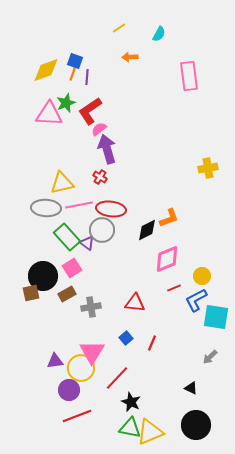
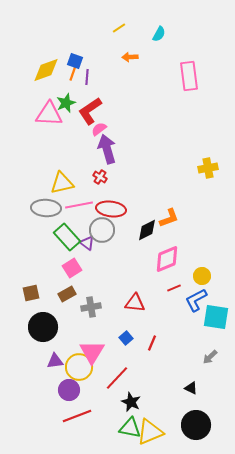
black circle at (43, 276): moved 51 px down
yellow circle at (81, 368): moved 2 px left, 1 px up
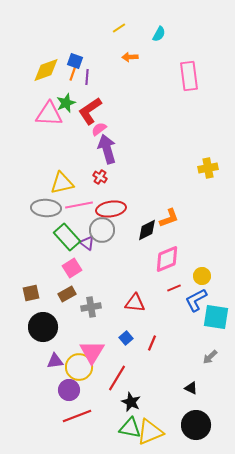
red ellipse at (111, 209): rotated 16 degrees counterclockwise
red line at (117, 378): rotated 12 degrees counterclockwise
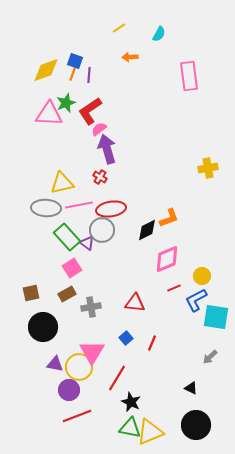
purple line at (87, 77): moved 2 px right, 2 px up
purple triangle at (55, 361): moved 3 px down; rotated 18 degrees clockwise
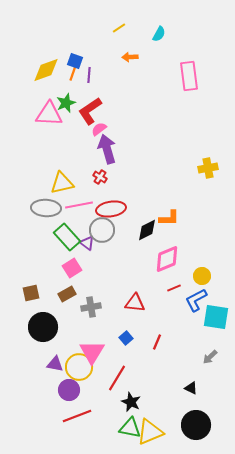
orange L-shape at (169, 218): rotated 20 degrees clockwise
red line at (152, 343): moved 5 px right, 1 px up
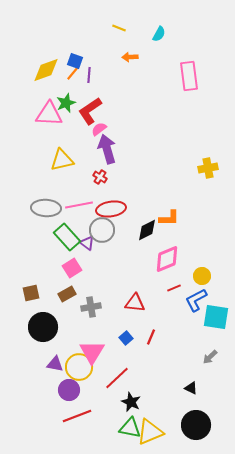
yellow line at (119, 28): rotated 56 degrees clockwise
orange line at (73, 73): rotated 21 degrees clockwise
yellow triangle at (62, 183): moved 23 px up
red line at (157, 342): moved 6 px left, 5 px up
red line at (117, 378): rotated 16 degrees clockwise
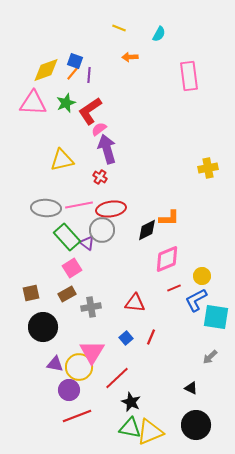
pink triangle at (49, 114): moved 16 px left, 11 px up
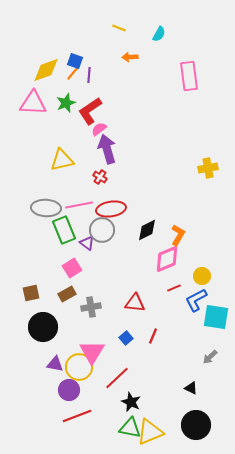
orange L-shape at (169, 218): moved 9 px right, 17 px down; rotated 60 degrees counterclockwise
green rectangle at (67, 237): moved 3 px left, 7 px up; rotated 20 degrees clockwise
red line at (151, 337): moved 2 px right, 1 px up
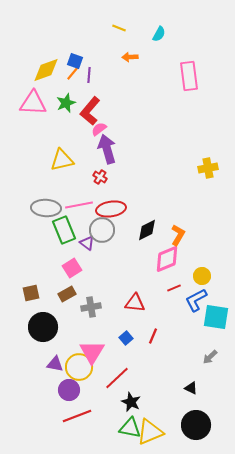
red L-shape at (90, 111): rotated 16 degrees counterclockwise
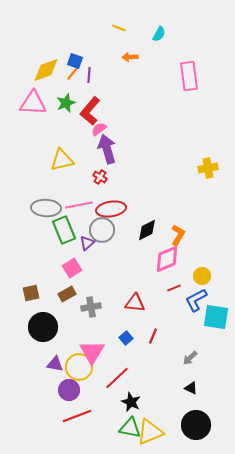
purple triangle at (87, 243): rotated 42 degrees clockwise
gray arrow at (210, 357): moved 20 px left, 1 px down
